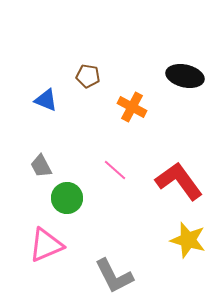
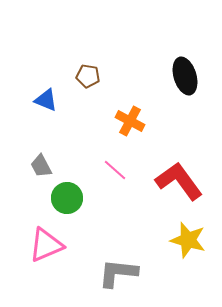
black ellipse: rotated 60 degrees clockwise
orange cross: moved 2 px left, 14 px down
gray L-shape: moved 4 px right, 3 px up; rotated 123 degrees clockwise
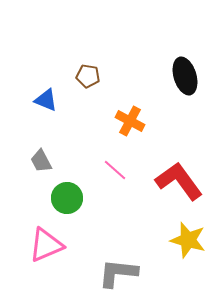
gray trapezoid: moved 5 px up
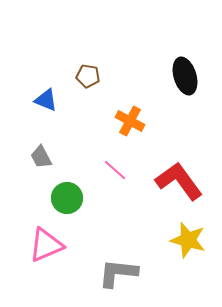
gray trapezoid: moved 4 px up
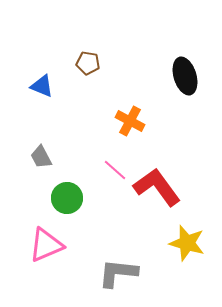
brown pentagon: moved 13 px up
blue triangle: moved 4 px left, 14 px up
red L-shape: moved 22 px left, 6 px down
yellow star: moved 1 px left, 3 px down
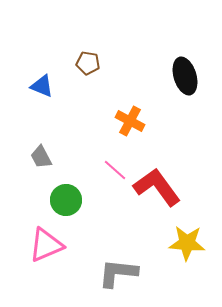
green circle: moved 1 px left, 2 px down
yellow star: rotated 12 degrees counterclockwise
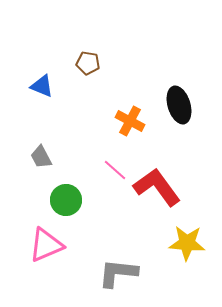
black ellipse: moved 6 px left, 29 px down
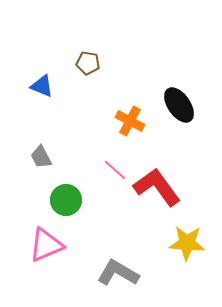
black ellipse: rotated 18 degrees counterclockwise
gray L-shape: rotated 24 degrees clockwise
